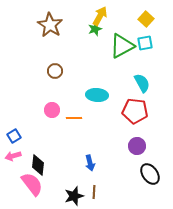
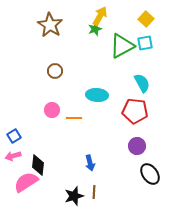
pink semicircle: moved 6 px left, 2 px up; rotated 85 degrees counterclockwise
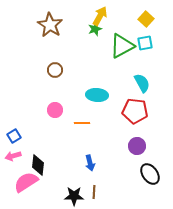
brown circle: moved 1 px up
pink circle: moved 3 px right
orange line: moved 8 px right, 5 px down
black star: rotated 18 degrees clockwise
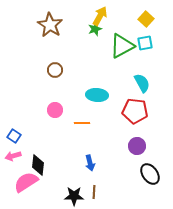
blue square: rotated 24 degrees counterclockwise
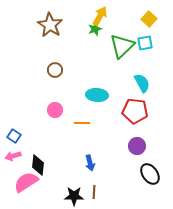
yellow square: moved 3 px right
green triangle: rotated 16 degrees counterclockwise
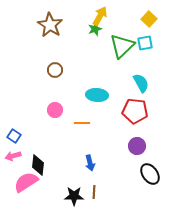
cyan semicircle: moved 1 px left
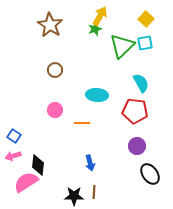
yellow square: moved 3 px left
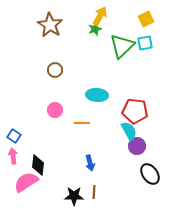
yellow square: rotated 21 degrees clockwise
cyan semicircle: moved 12 px left, 48 px down
pink arrow: rotated 98 degrees clockwise
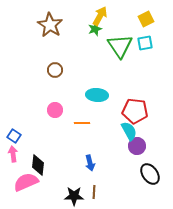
green triangle: moved 2 px left; rotated 20 degrees counterclockwise
pink arrow: moved 2 px up
pink semicircle: rotated 10 degrees clockwise
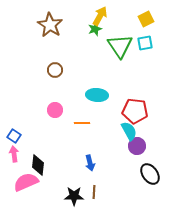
pink arrow: moved 1 px right
